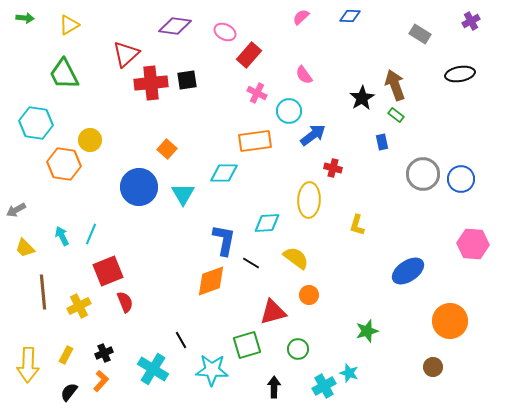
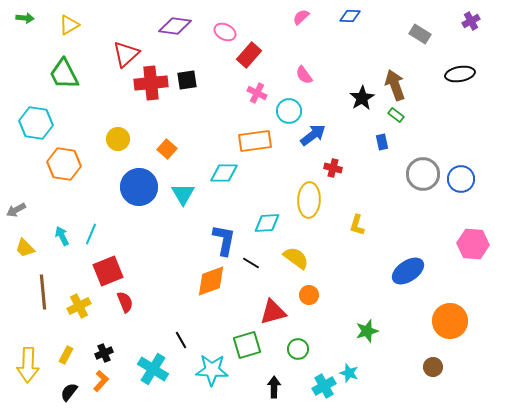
yellow circle at (90, 140): moved 28 px right, 1 px up
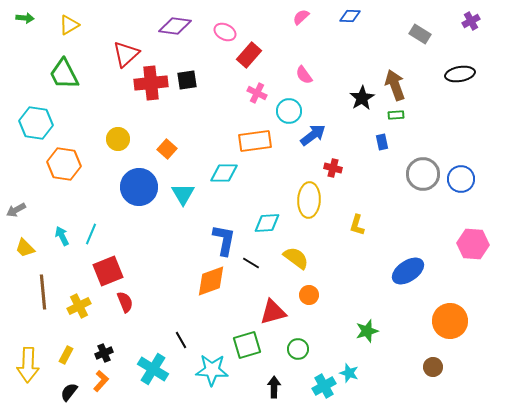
green rectangle at (396, 115): rotated 42 degrees counterclockwise
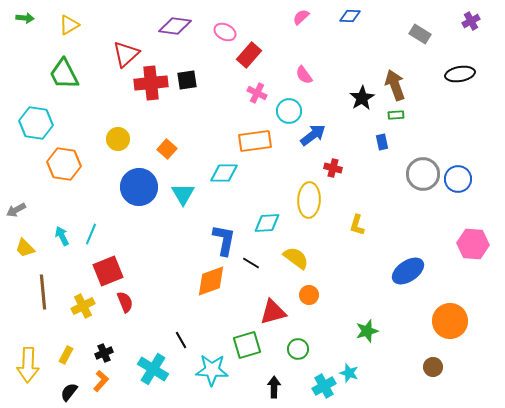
blue circle at (461, 179): moved 3 px left
yellow cross at (79, 306): moved 4 px right
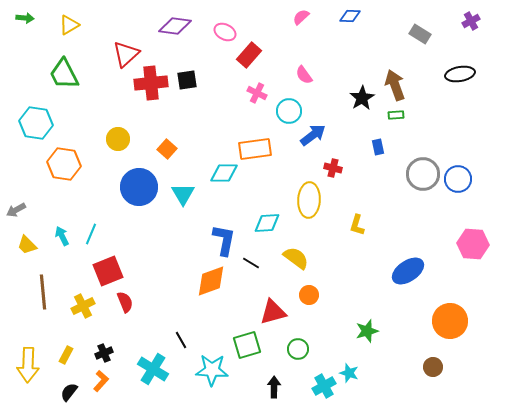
orange rectangle at (255, 141): moved 8 px down
blue rectangle at (382, 142): moved 4 px left, 5 px down
yellow trapezoid at (25, 248): moved 2 px right, 3 px up
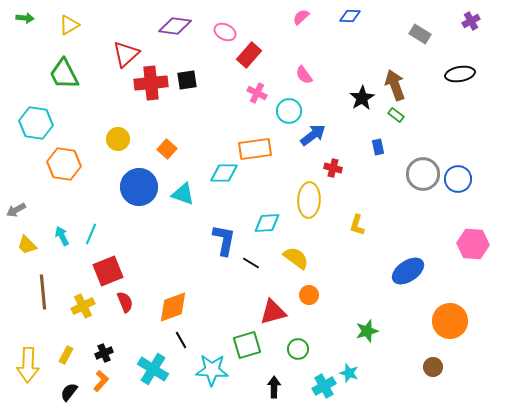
green rectangle at (396, 115): rotated 42 degrees clockwise
cyan triangle at (183, 194): rotated 40 degrees counterclockwise
orange diamond at (211, 281): moved 38 px left, 26 px down
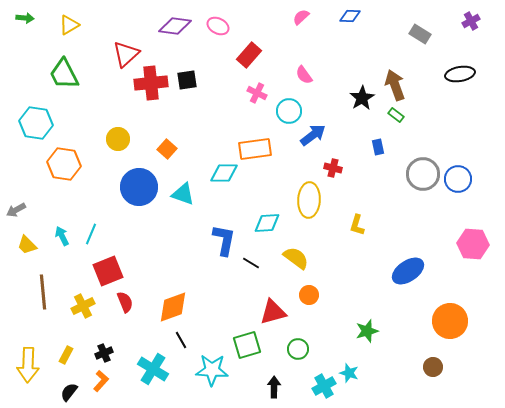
pink ellipse at (225, 32): moved 7 px left, 6 px up
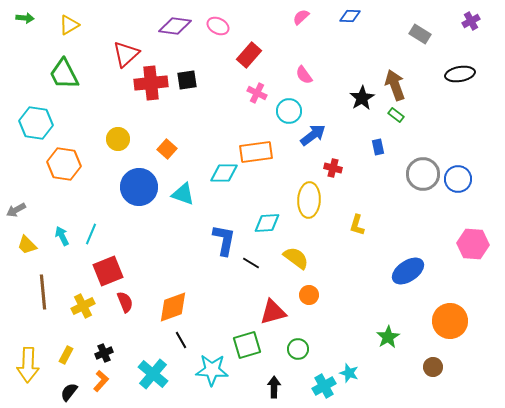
orange rectangle at (255, 149): moved 1 px right, 3 px down
green star at (367, 331): moved 21 px right, 6 px down; rotated 15 degrees counterclockwise
cyan cross at (153, 369): moved 5 px down; rotated 8 degrees clockwise
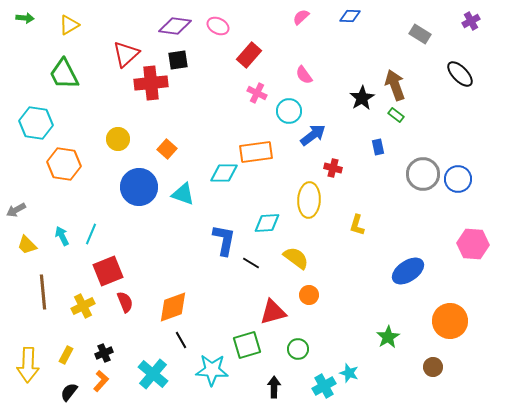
black ellipse at (460, 74): rotated 56 degrees clockwise
black square at (187, 80): moved 9 px left, 20 px up
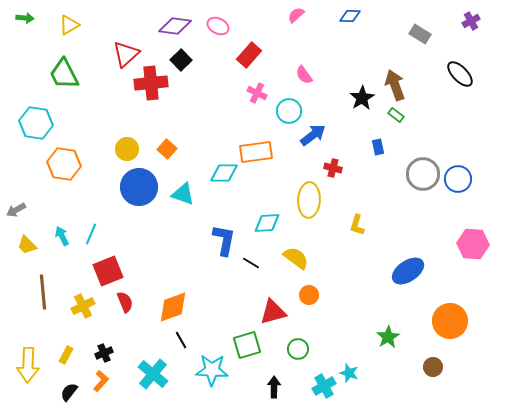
pink semicircle at (301, 17): moved 5 px left, 2 px up
black square at (178, 60): moved 3 px right; rotated 35 degrees counterclockwise
yellow circle at (118, 139): moved 9 px right, 10 px down
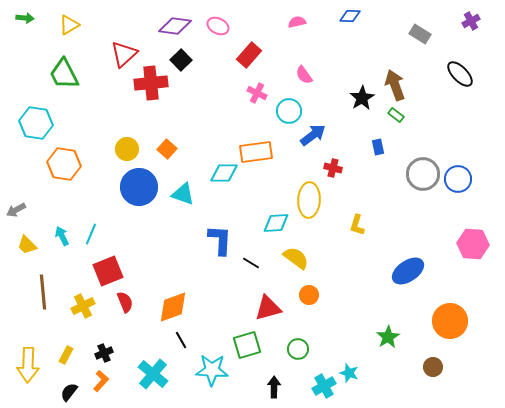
pink semicircle at (296, 15): moved 1 px right, 7 px down; rotated 30 degrees clockwise
red triangle at (126, 54): moved 2 px left
cyan diamond at (267, 223): moved 9 px right
blue L-shape at (224, 240): moved 4 px left; rotated 8 degrees counterclockwise
red triangle at (273, 312): moved 5 px left, 4 px up
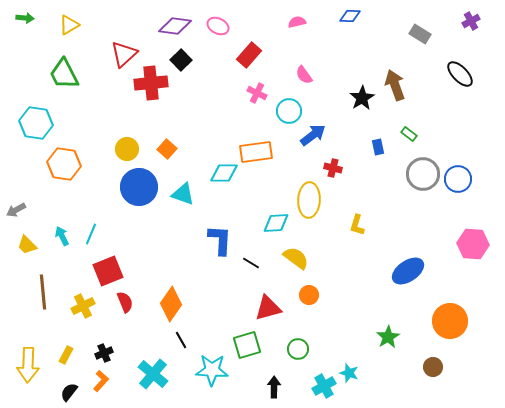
green rectangle at (396, 115): moved 13 px right, 19 px down
orange diamond at (173, 307): moved 2 px left, 3 px up; rotated 36 degrees counterclockwise
